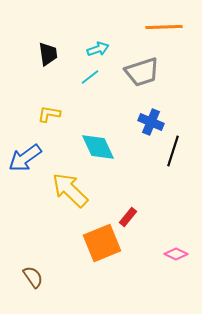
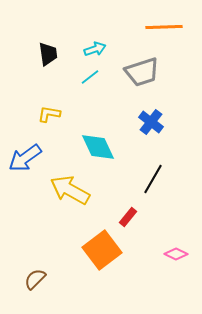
cyan arrow: moved 3 px left
blue cross: rotated 15 degrees clockwise
black line: moved 20 px left, 28 px down; rotated 12 degrees clockwise
yellow arrow: rotated 15 degrees counterclockwise
orange square: moved 7 px down; rotated 15 degrees counterclockwise
brown semicircle: moved 2 px right, 2 px down; rotated 100 degrees counterclockwise
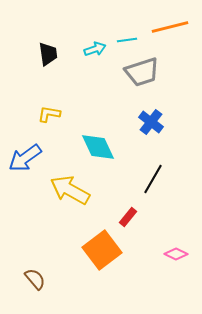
orange line: moved 6 px right; rotated 12 degrees counterclockwise
cyan line: moved 37 px right, 37 px up; rotated 30 degrees clockwise
brown semicircle: rotated 95 degrees clockwise
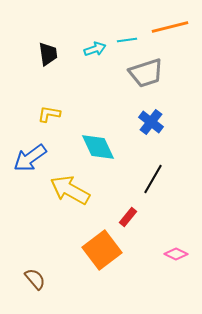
gray trapezoid: moved 4 px right, 1 px down
blue arrow: moved 5 px right
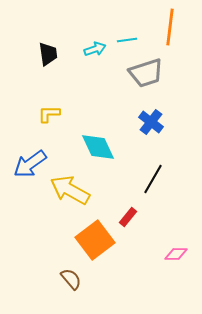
orange line: rotated 69 degrees counterclockwise
yellow L-shape: rotated 10 degrees counterclockwise
blue arrow: moved 6 px down
orange square: moved 7 px left, 10 px up
pink diamond: rotated 25 degrees counterclockwise
brown semicircle: moved 36 px right
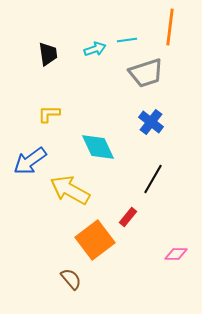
blue arrow: moved 3 px up
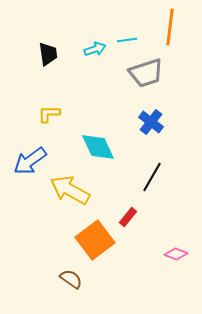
black line: moved 1 px left, 2 px up
pink diamond: rotated 20 degrees clockwise
brown semicircle: rotated 15 degrees counterclockwise
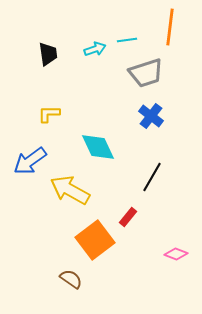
blue cross: moved 6 px up
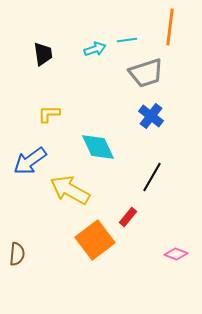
black trapezoid: moved 5 px left
brown semicircle: moved 54 px left, 25 px up; rotated 60 degrees clockwise
